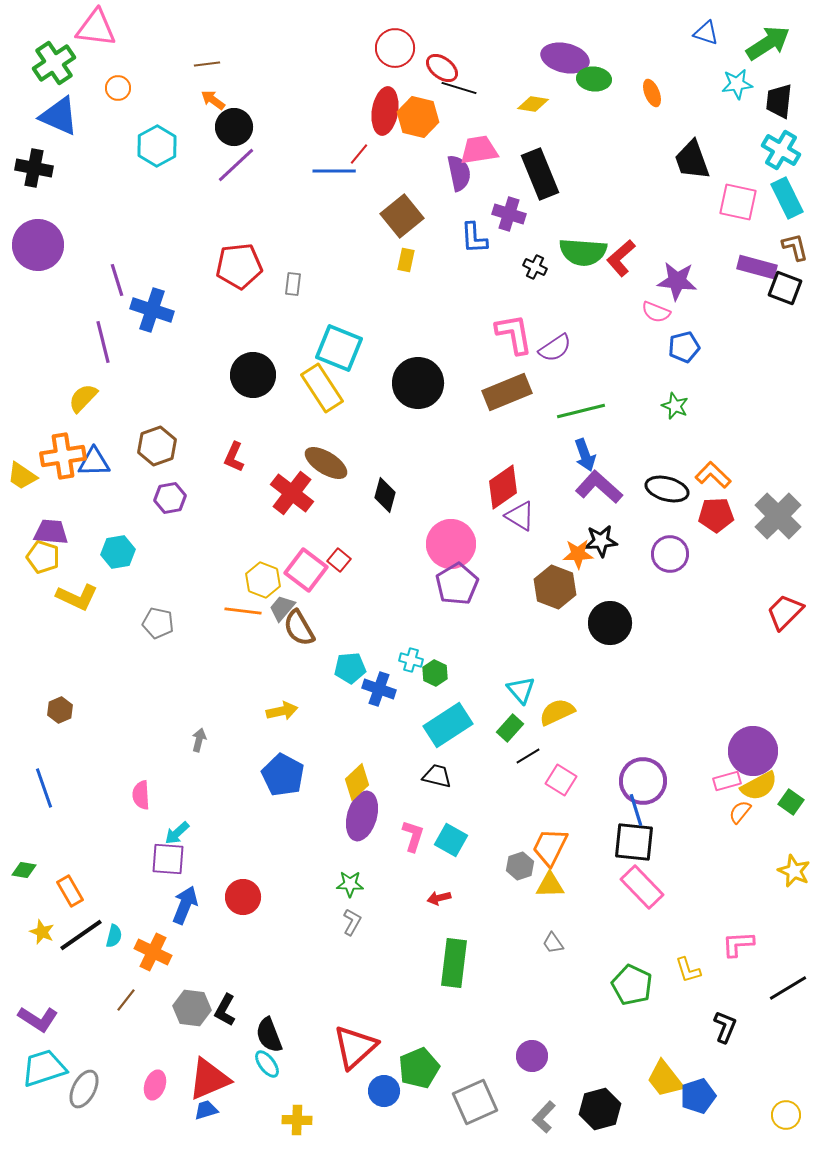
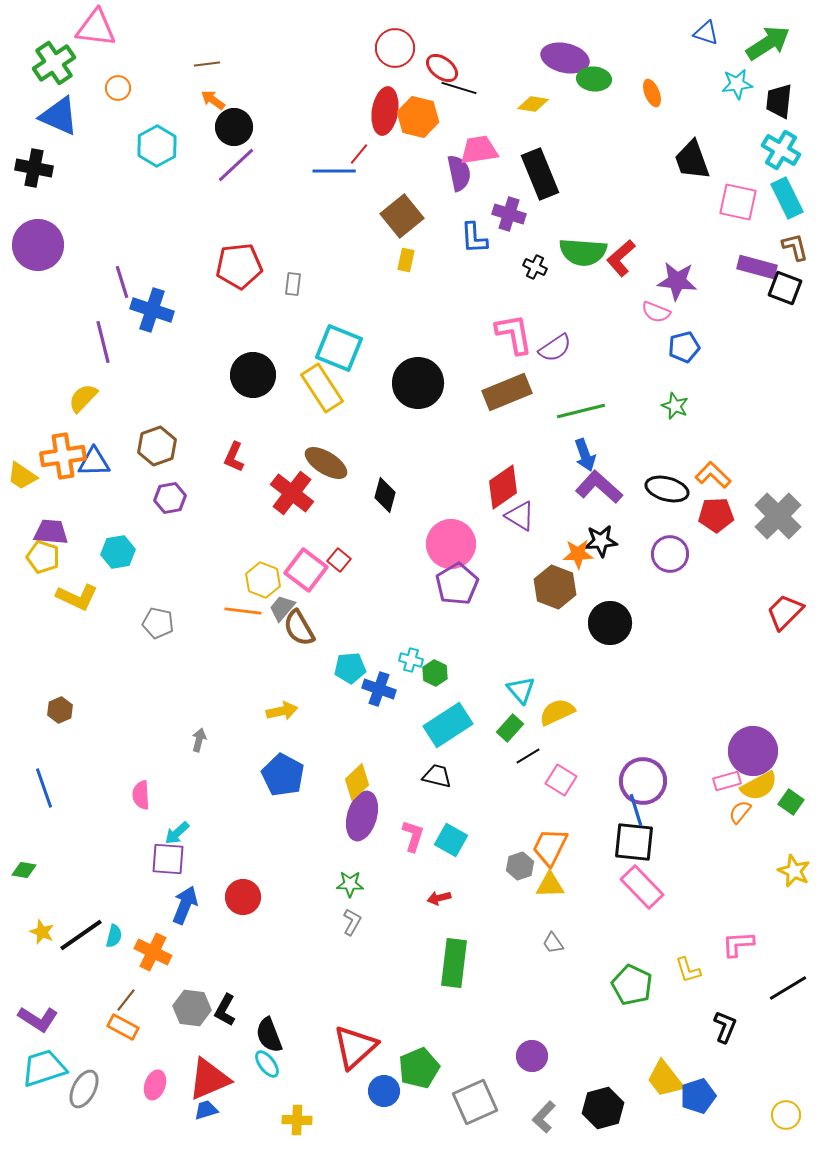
purple line at (117, 280): moved 5 px right, 2 px down
orange rectangle at (70, 891): moved 53 px right, 136 px down; rotated 32 degrees counterclockwise
black hexagon at (600, 1109): moved 3 px right, 1 px up
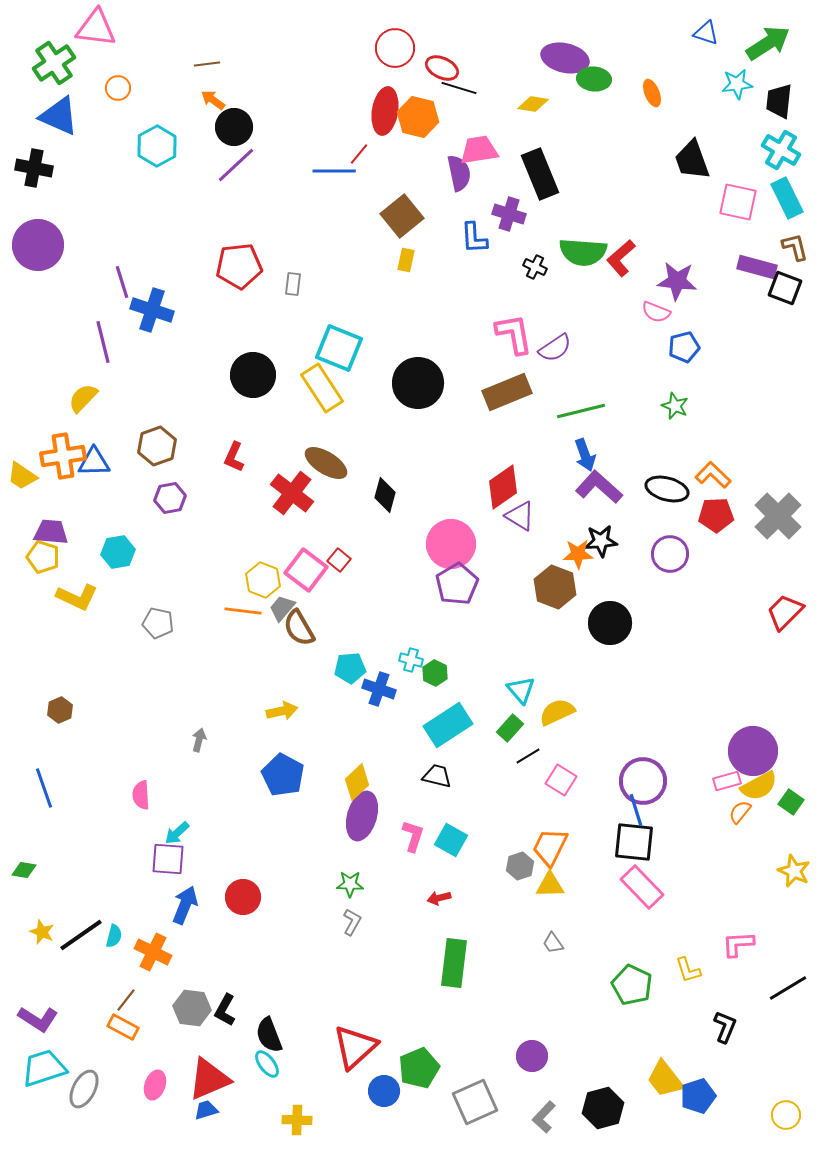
red ellipse at (442, 68): rotated 12 degrees counterclockwise
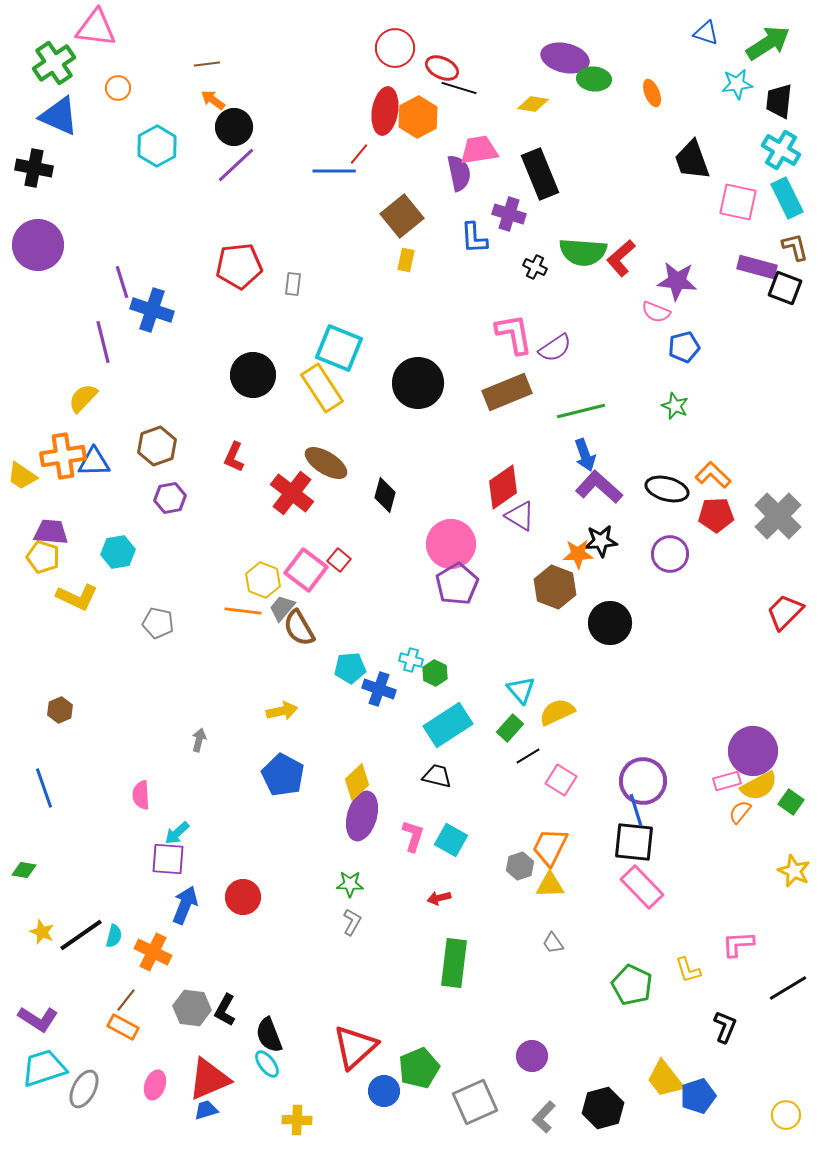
orange hexagon at (418, 117): rotated 18 degrees clockwise
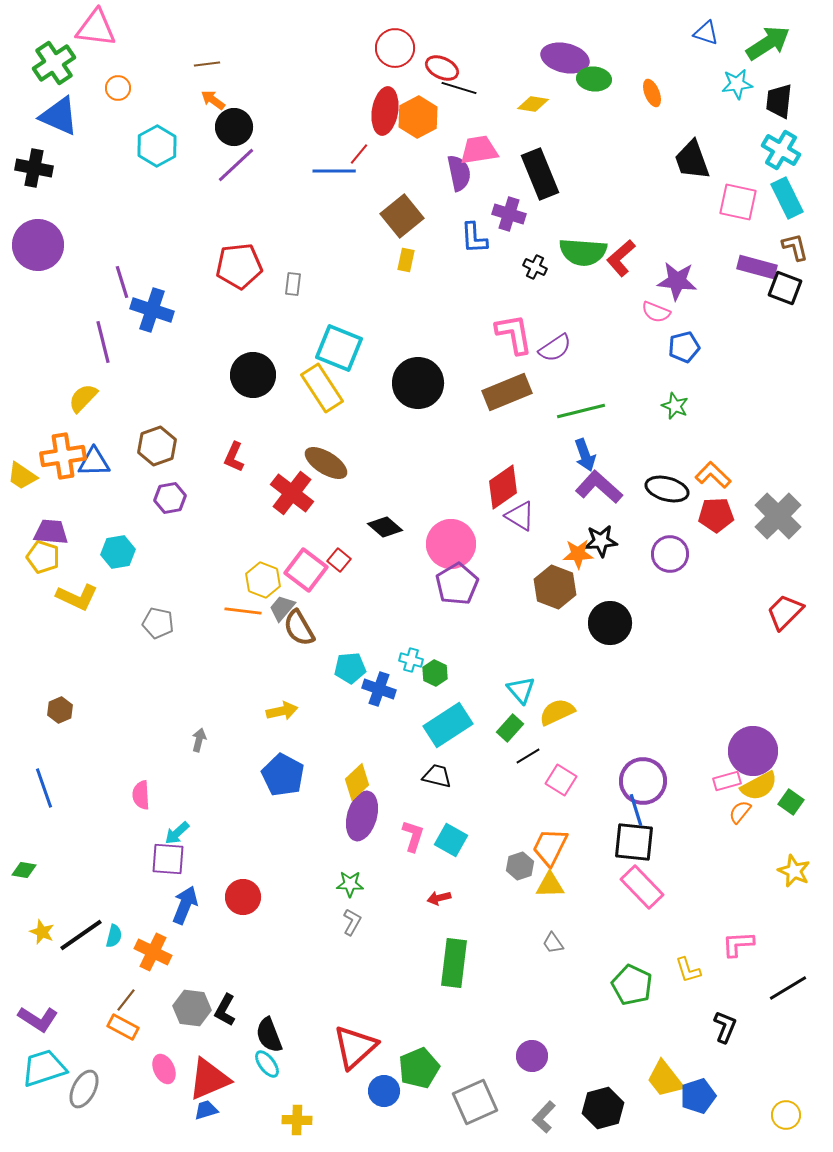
black diamond at (385, 495): moved 32 px down; rotated 64 degrees counterclockwise
pink ellipse at (155, 1085): moved 9 px right, 16 px up; rotated 44 degrees counterclockwise
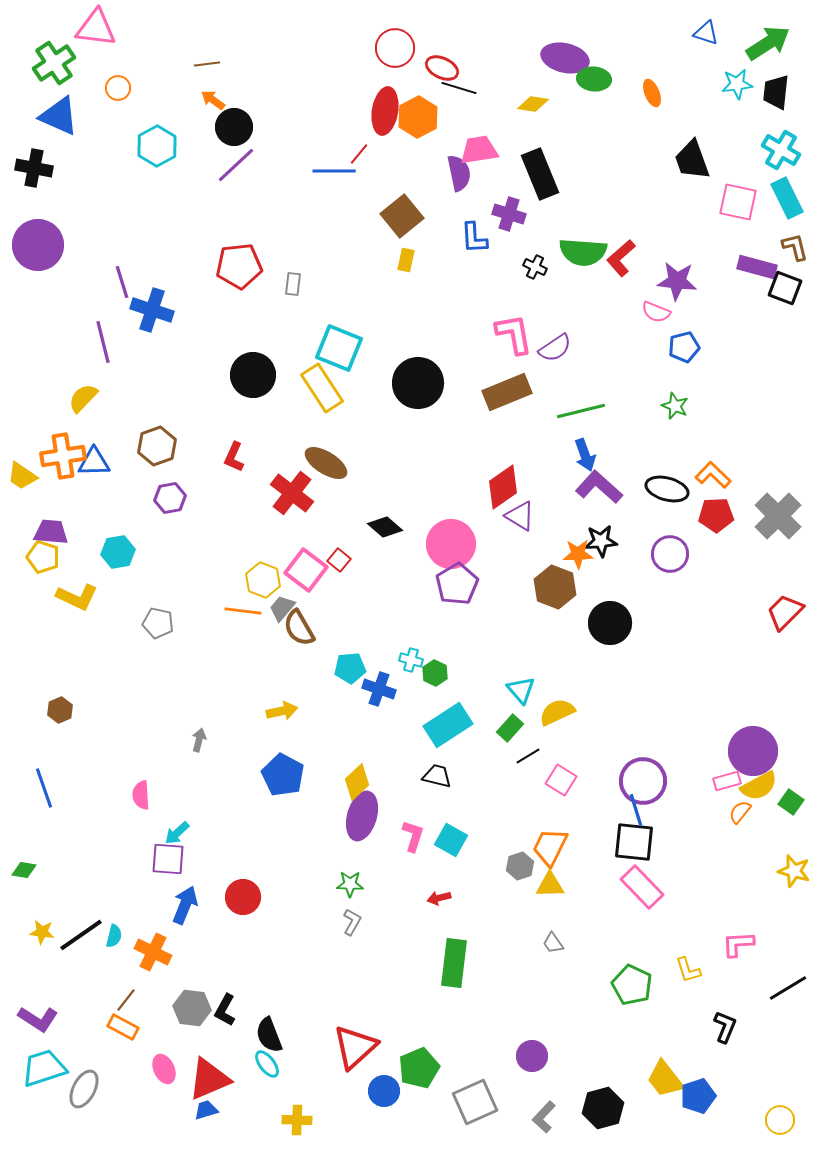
black trapezoid at (779, 101): moved 3 px left, 9 px up
yellow star at (794, 871): rotated 8 degrees counterclockwise
yellow star at (42, 932): rotated 15 degrees counterclockwise
yellow circle at (786, 1115): moved 6 px left, 5 px down
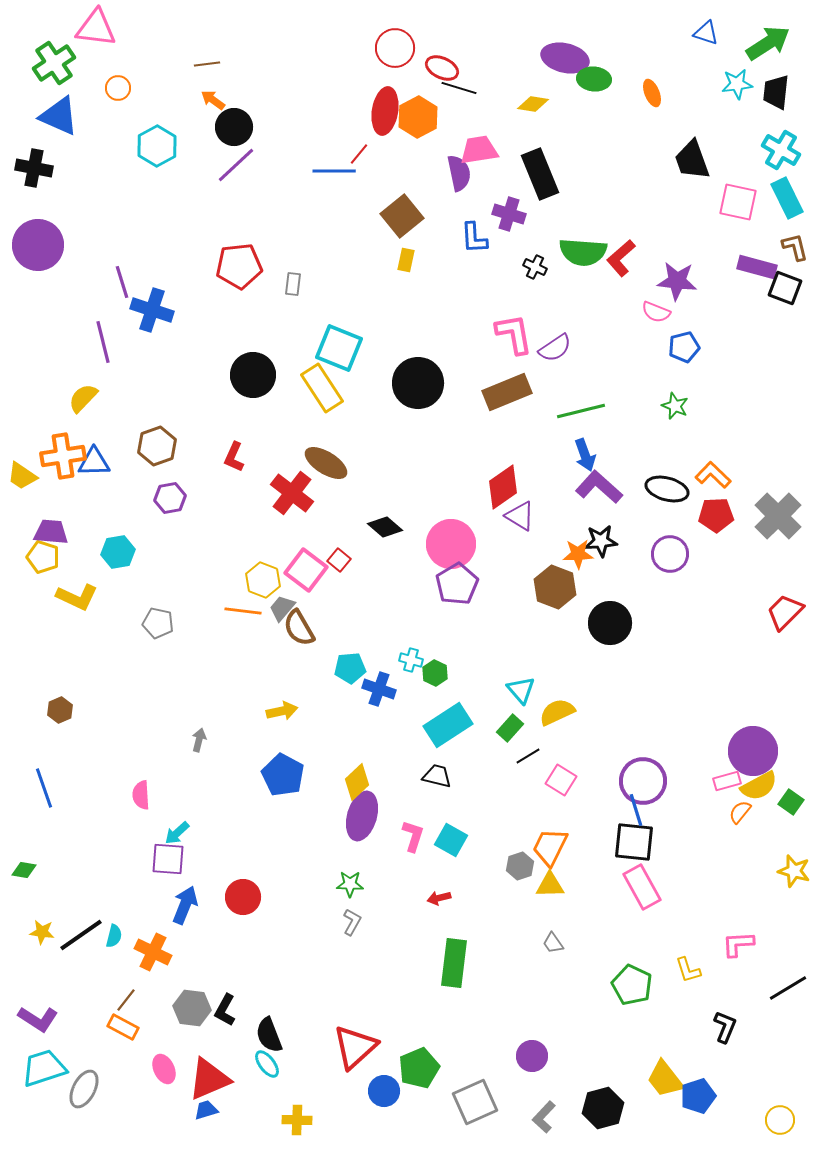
pink rectangle at (642, 887): rotated 15 degrees clockwise
